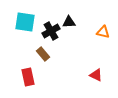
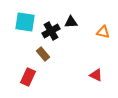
black triangle: moved 2 px right
red rectangle: rotated 36 degrees clockwise
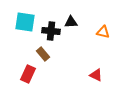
black cross: rotated 36 degrees clockwise
red rectangle: moved 3 px up
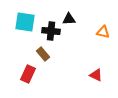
black triangle: moved 2 px left, 3 px up
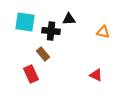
red rectangle: moved 3 px right; rotated 48 degrees counterclockwise
